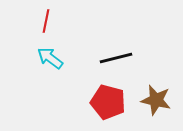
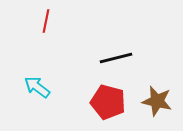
cyan arrow: moved 13 px left, 29 px down
brown star: moved 1 px right, 1 px down
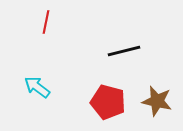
red line: moved 1 px down
black line: moved 8 px right, 7 px up
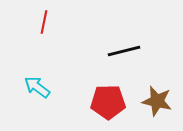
red line: moved 2 px left
red pentagon: rotated 16 degrees counterclockwise
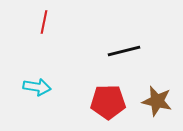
cyan arrow: rotated 152 degrees clockwise
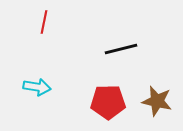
black line: moved 3 px left, 2 px up
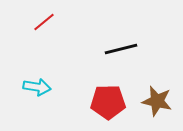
red line: rotated 40 degrees clockwise
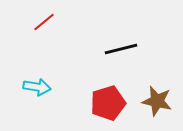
red pentagon: moved 1 px down; rotated 16 degrees counterclockwise
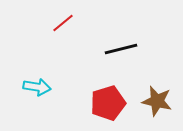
red line: moved 19 px right, 1 px down
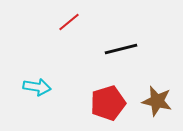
red line: moved 6 px right, 1 px up
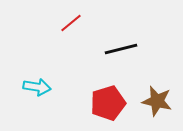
red line: moved 2 px right, 1 px down
